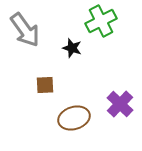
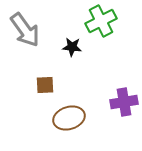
black star: moved 1 px up; rotated 12 degrees counterclockwise
purple cross: moved 4 px right, 2 px up; rotated 36 degrees clockwise
brown ellipse: moved 5 px left
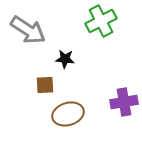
gray arrow: moved 3 px right; rotated 21 degrees counterclockwise
black star: moved 7 px left, 12 px down
brown ellipse: moved 1 px left, 4 px up
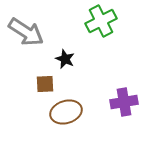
gray arrow: moved 2 px left, 2 px down
black star: rotated 18 degrees clockwise
brown square: moved 1 px up
brown ellipse: moved 2 px left, 2 px up
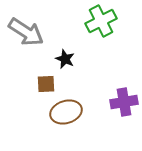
brown square: moved 1 px right
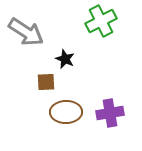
brown square: moved 2 px up
purple cross: moved 14 px left, 11 px down
brown ellipse: rotated 16 degrees clockwise
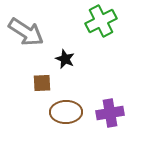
brown square: moved 4 px left, 1 px down
